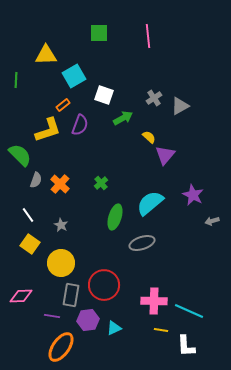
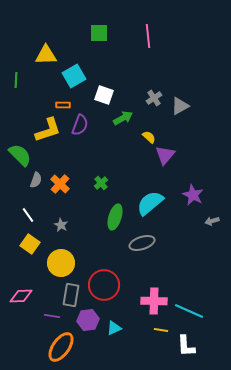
orange rectangle: rotated 40 degrees clockwise
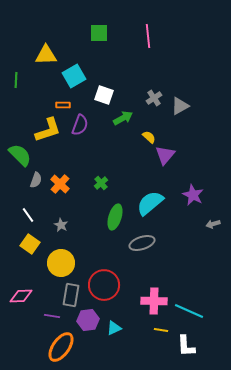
gray arrow: moved 1 px right, 3 px down
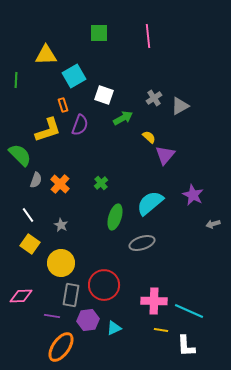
orange rectangle: rotated 72 degrees clockwise
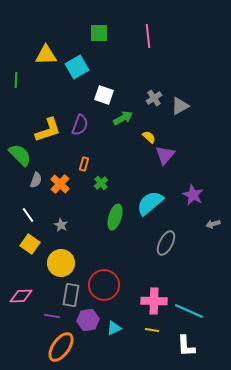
cyan square: moved 3 px right, 9 px up
orange rectangle: moved 21 px right, 59 px down; rotated 32 degrees clockwise
gray ellipse: moved 24 px right; rotated 45 degrees counterclockwise
yellow line: moved 9 px left
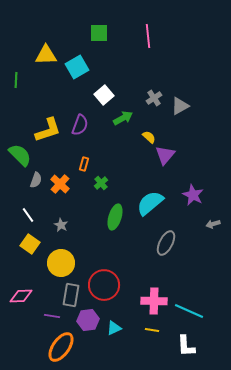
white square: rotated 30 degrees clockwise
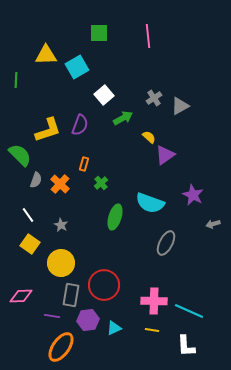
purple triangle: rotated 15 degrees clockwise
cyan semicircle: rotated 120 degrees counterclockwise
